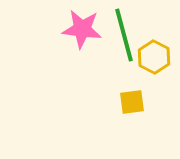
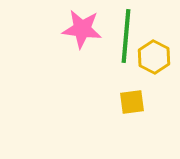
green line: moved 2 px right, 1 px down; rotated 20 degrees clockwise
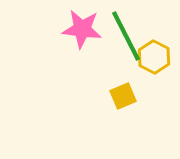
green line: rotated 32 degrees counterclockwise
yellow square: moved 9 px left, 6 px up; rotated 16 degrees counterclockwise
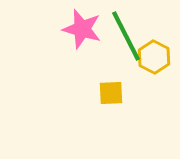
pink star: rotated 9 degrees clockwise
yellow square: moved 12 px left, 3 px up; rotated 20 degrees clockwise
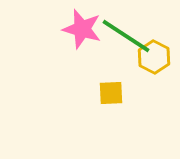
green line: rotated 30 degrees counterclockwise
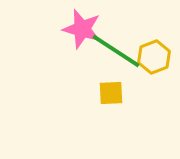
green line: moved 10 px left, 15 px down
yellow hexagon: rotated 12 degrees clockwise
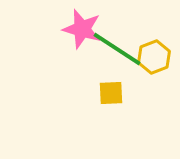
green line: moved 1 px right, 2 px up
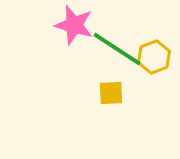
pink star: moved 8 px left, 4 px up
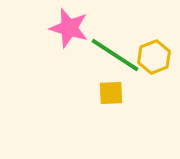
pink star: moved 5 px left, 3 px down
green line: moved 2 px left, 6 px down
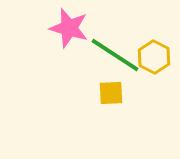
yellow hexagon: rotated 12 degrees counterclockwise
